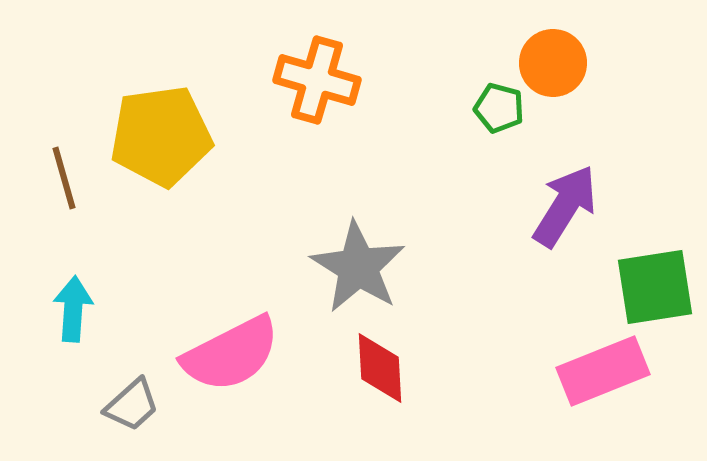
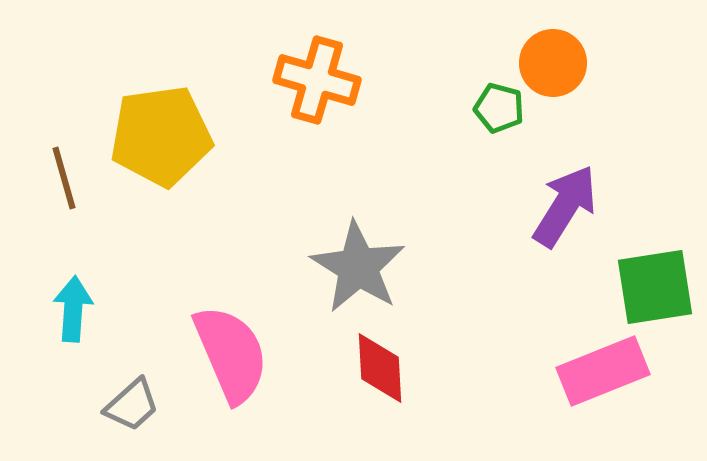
pink semicircle: rotated 86 degrees counterclockwise
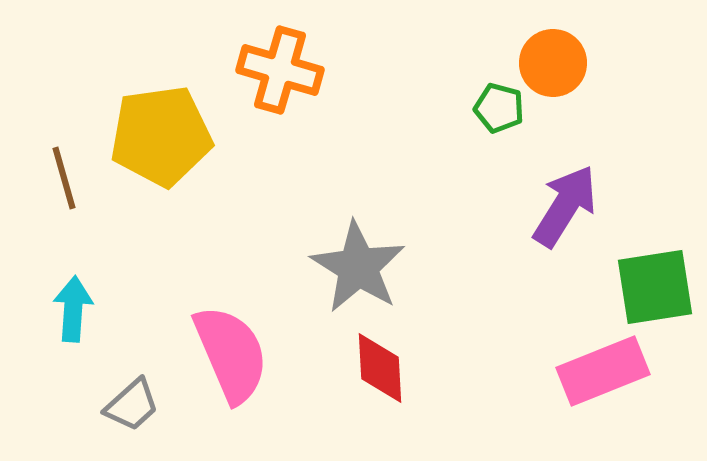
orange cross: moved 37 px left, 10 px up
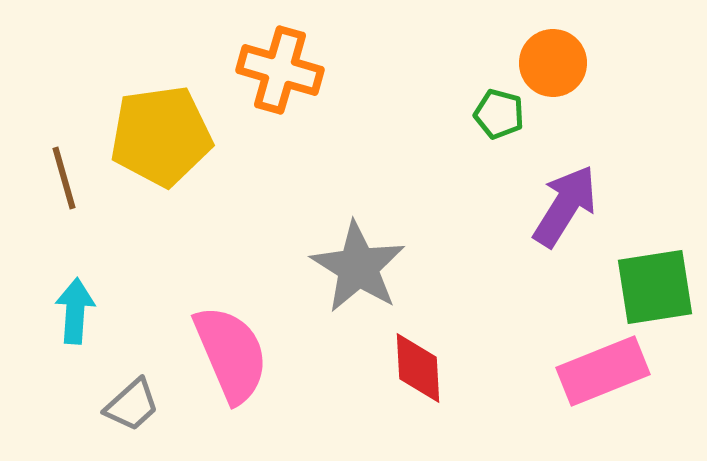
green pentagon: moved 6 px down
cyan arrow: moved 2 px right, 2 px down
red diamond: moved 38 px right
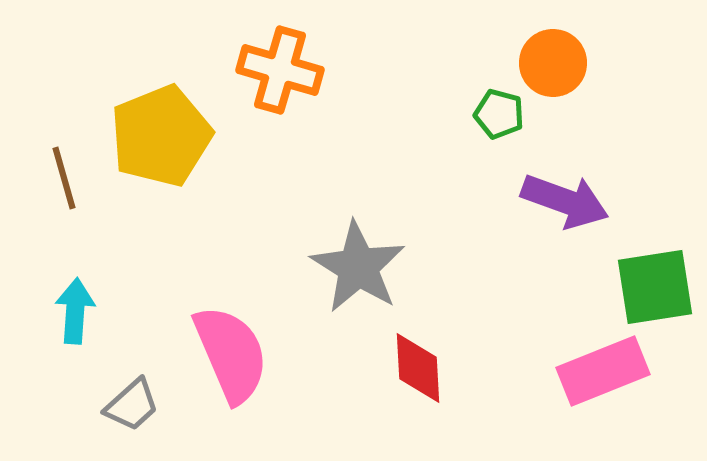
yellow pentagon: rotated 14 degrees counterclockwise
purple arrow: moved 5 px up; rotated 78 degrees clockwise
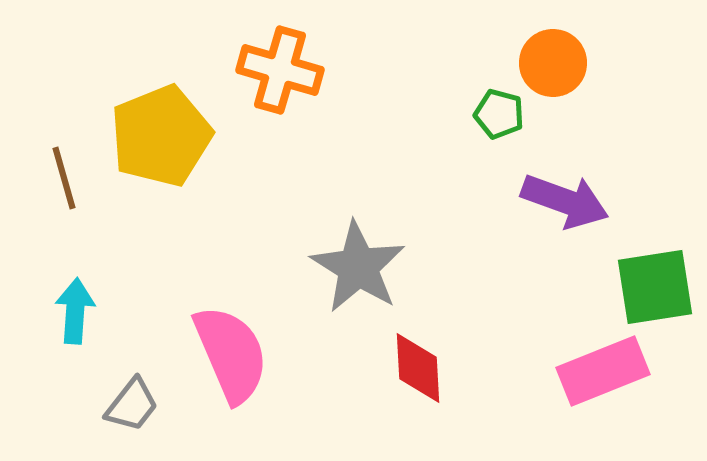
gray trapezoid: rotated 10 degrees counterclockwise
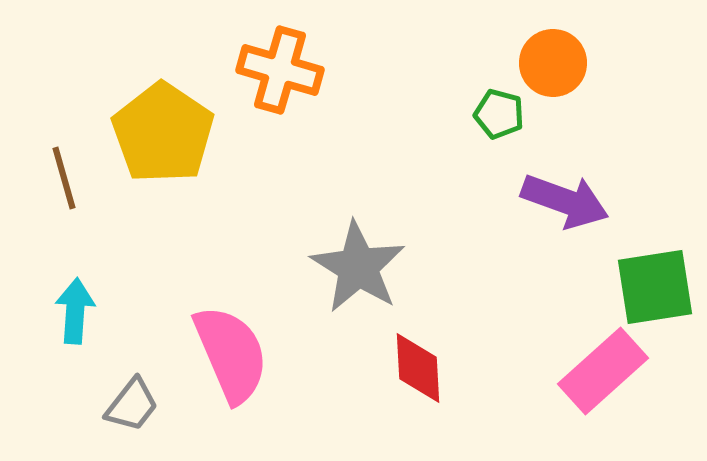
yellow pentagon: moved 2 px right, 3 px up; rotated 16 degrees counterclockwise
pink rectangle: rotated 20 degrees counterclockwise
